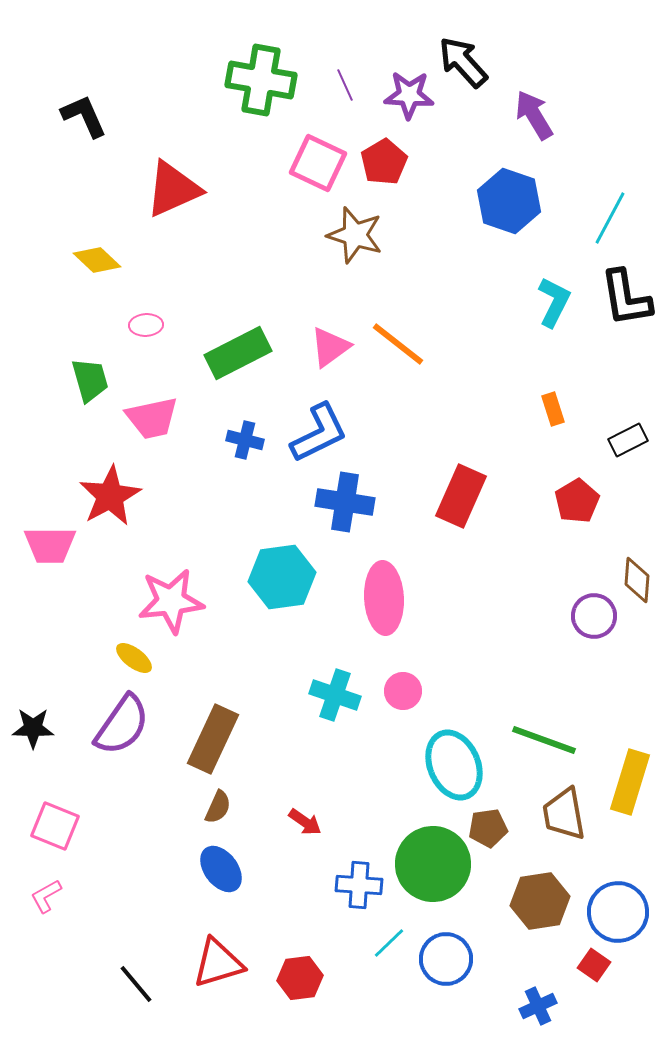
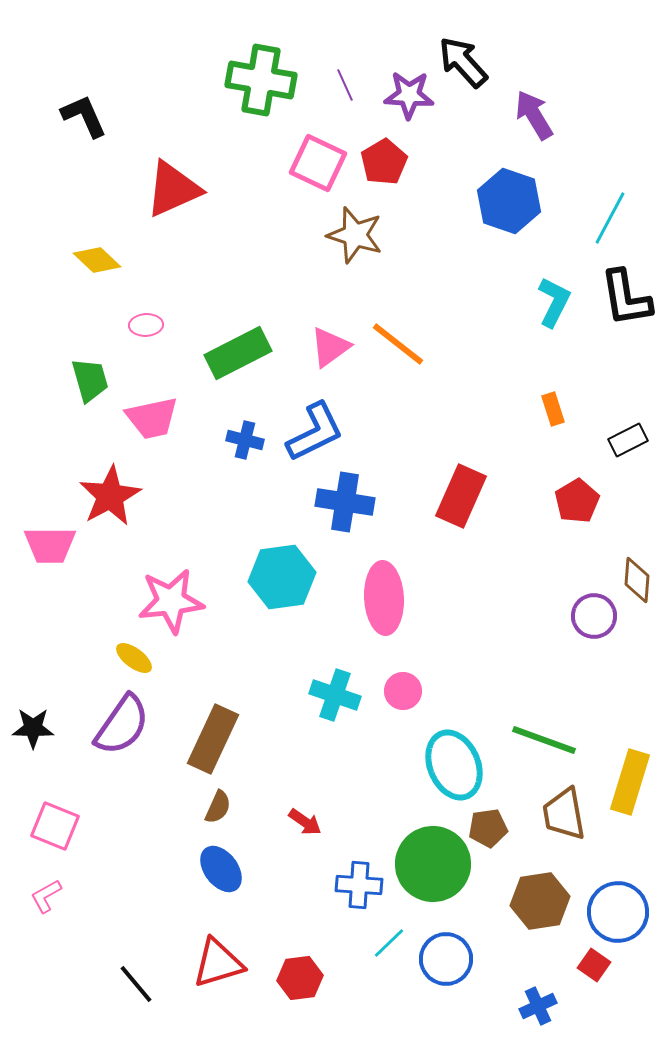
blue L-shape at (319, 433): moved 4 px left, 1 px up
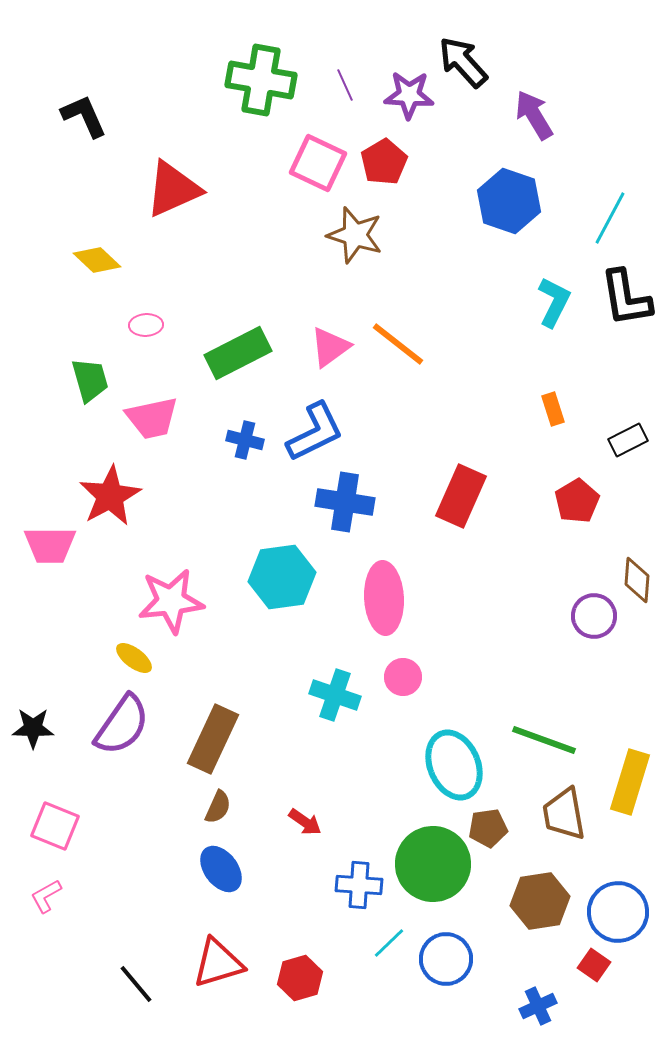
pink circle at (403, 691): moved 14 px up
red hexagon at (300, 978): rotated 9 degrees counterclockwise
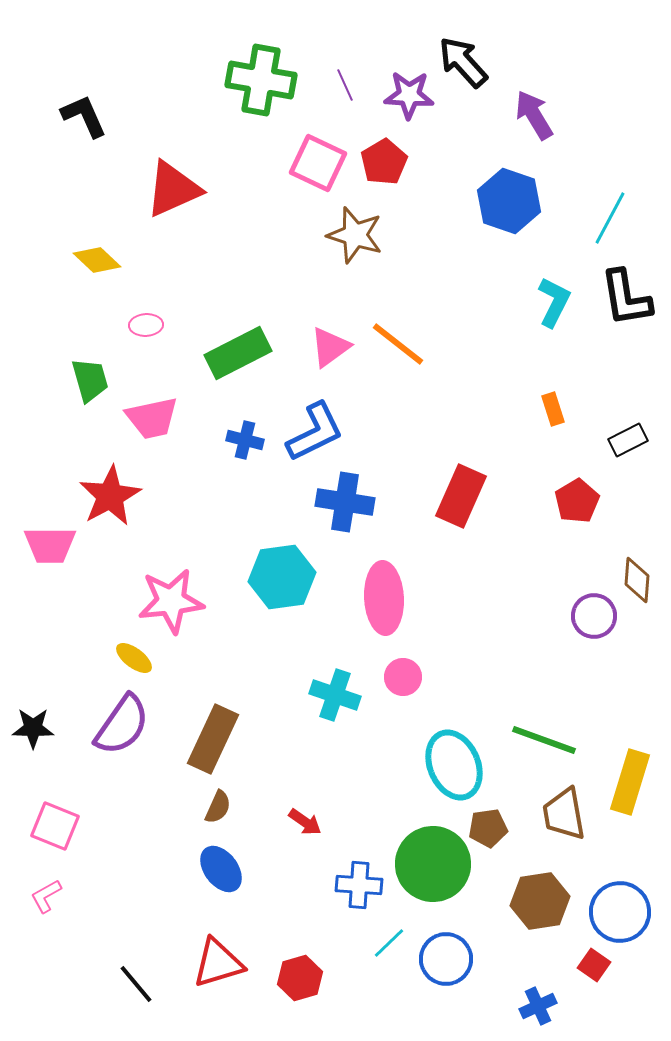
blue circle at (618, 912): moved 2 px right
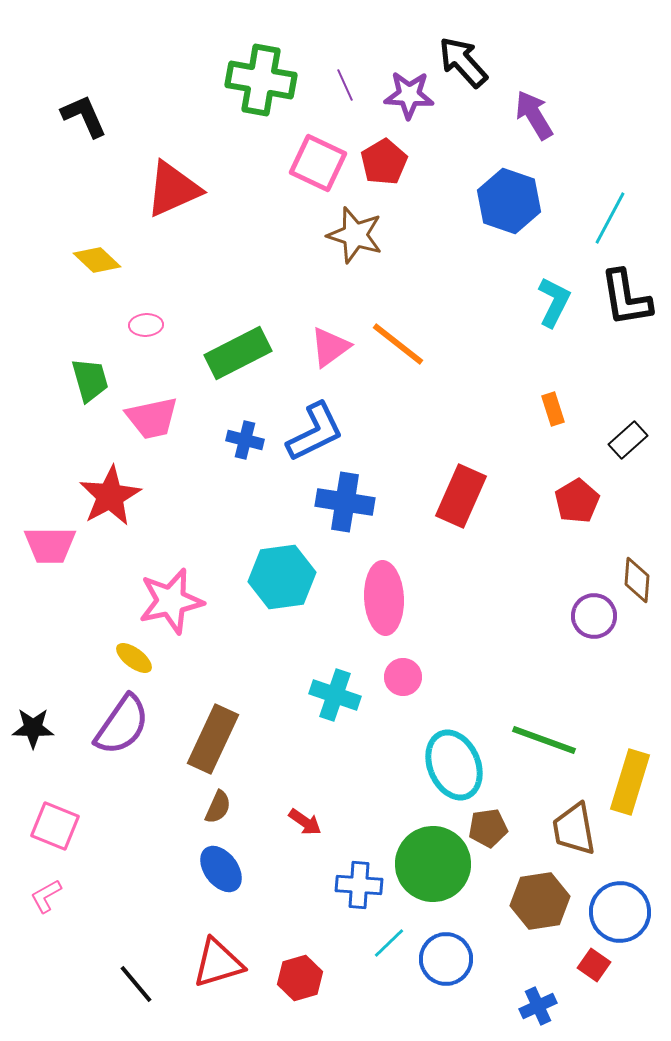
black rectangle at (628, 440): rotated 15 degrees counterclockwise
pink star at (171, 601): rotated 6 degrees counterclockwise
brown trapezoid at (564, 814): moved 10 px right, 15 px down
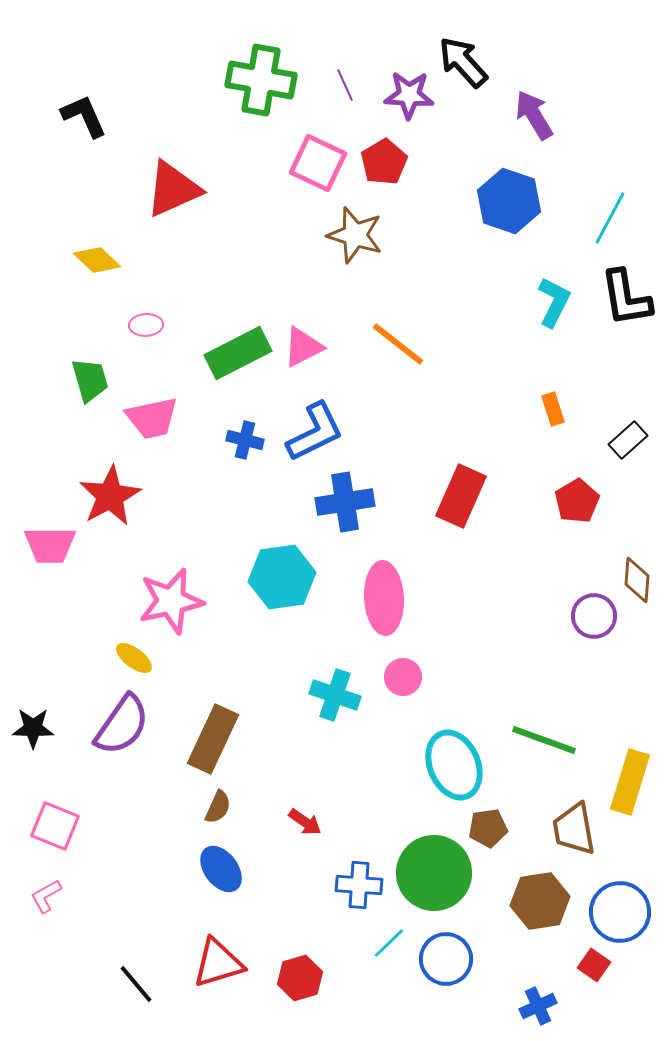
pink triangle at (330, 347): moved 27 px left; rotated 9 degrees clockwise
blue cross at (345, 502): rotated 18 degrees counterclockwise
green circle at (433, 864): moved 1 px right, 9 px down
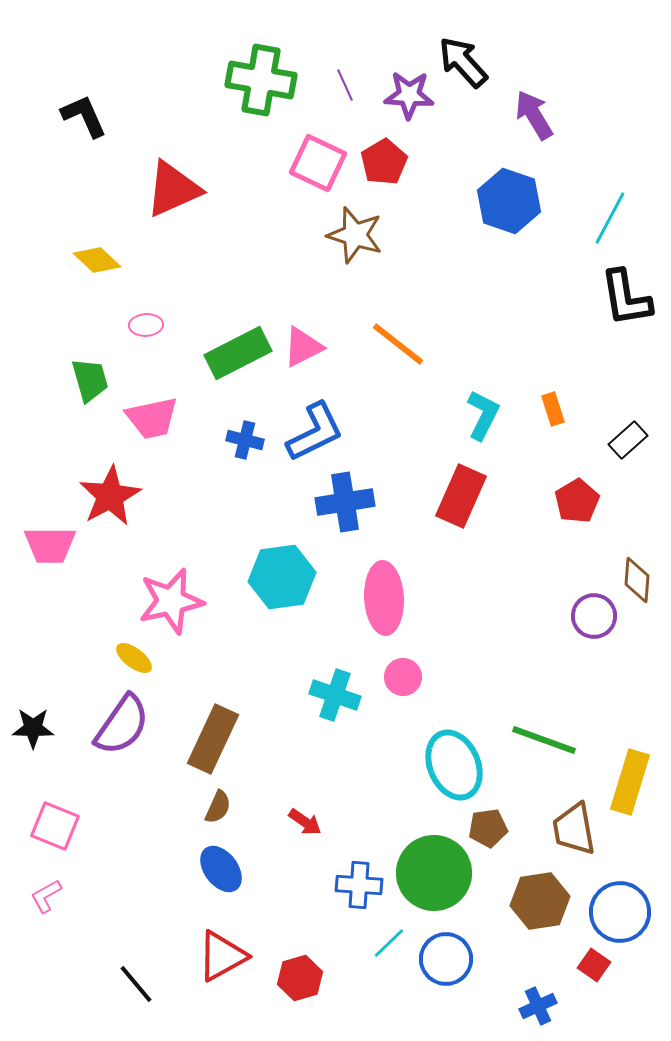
cyan L-shape at (554, 302): moved 71 px left, 113 px down
red triangle at (218, 963): moved 4 px right, 7 px up; rotated 12 degrees counterclockwise
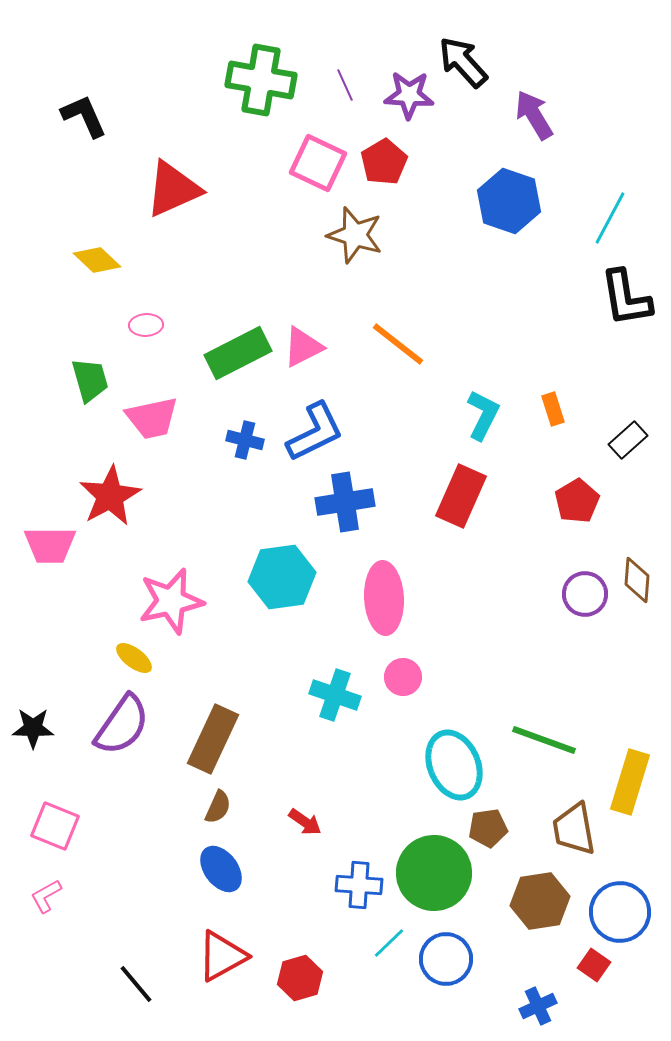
purple circle at (594, 616): moved 9 px left, 22 px up
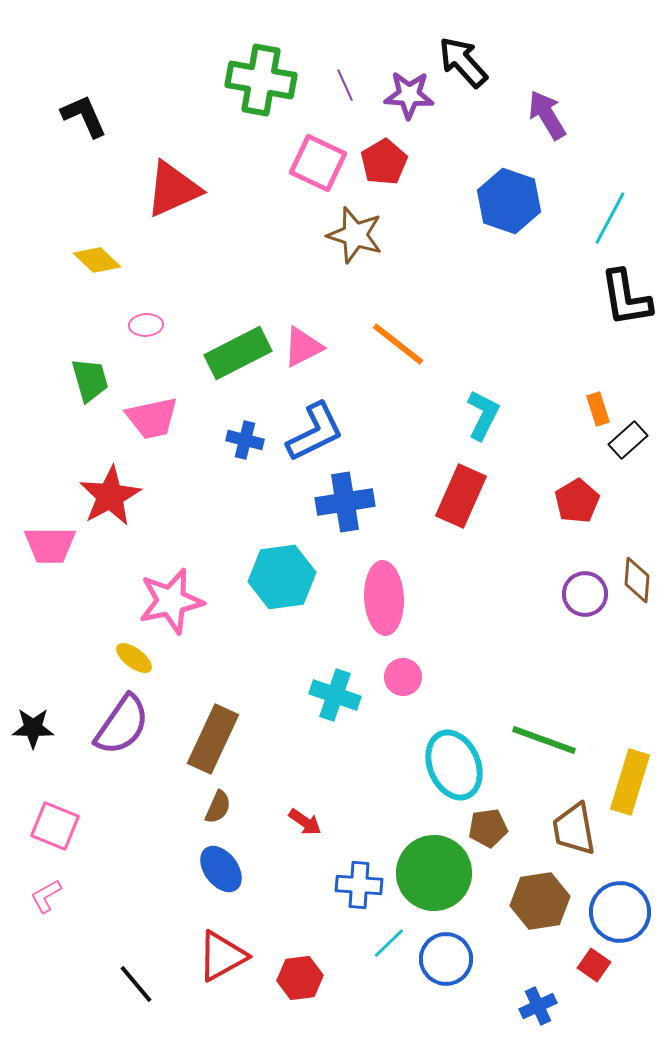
purple arrow at (534, 115): moved 13 px right
orange rectangle at (553, 409): moved 45 px right
red hexagon at (300, 978): rotated 9 degrees clockwise
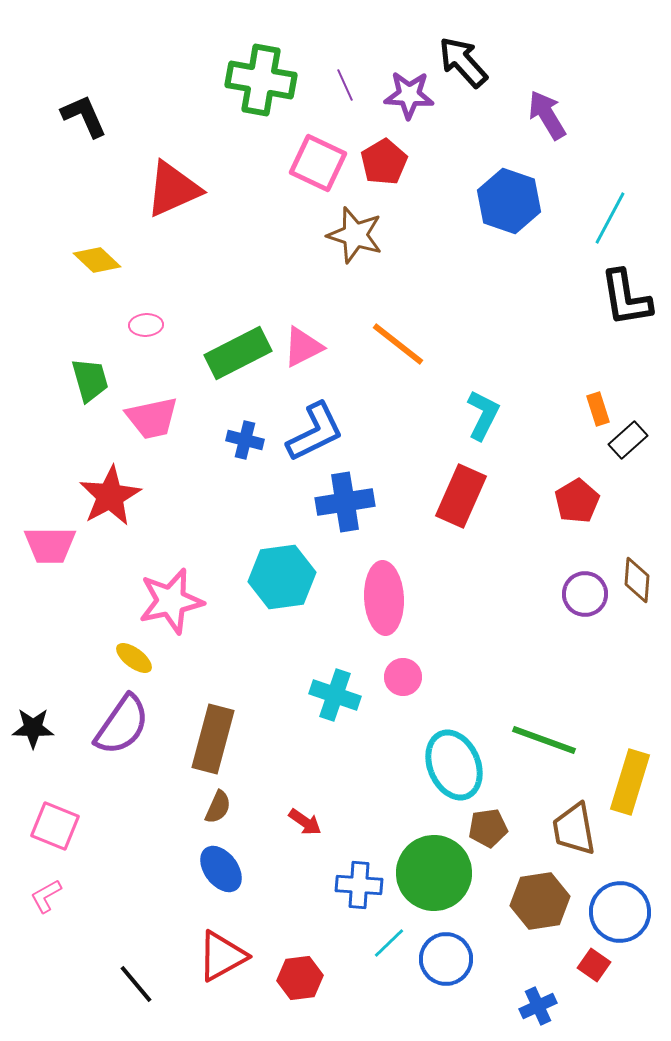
brown rectangle at (213, 739): rotated 10 degrees counterclockwise
